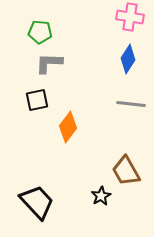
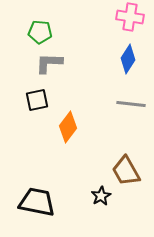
black trapezoid: rotated 36 degrees counterclockwise
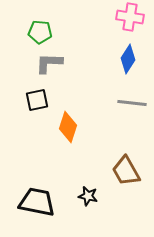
gray line: moved 1 px right, 1 px up
orange diamond: rotated 20 degrees counterclockwise
black star: moved 13 px left; rotated 30 degrees counterclockwise
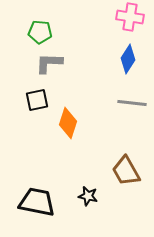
orange diamond: moved 4 px up
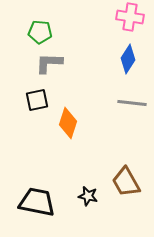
brown trapezoid: moved 11 px down
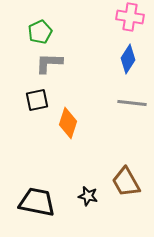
green pentagon: rotated 30 degrees counterclockwise
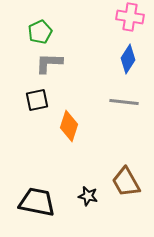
gray line: moved 8 px left, 1 px up
orange diamond: moved 1 px right, 3 px down
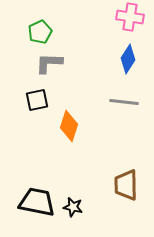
brown trapezoid: moved 3 px down; rotated 28 degrees clockwise
black star: moved 15 px left, 11 px down
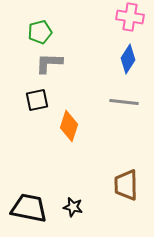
green pentagon: rotated 10 degrees clockwise
black trapezoid: moved 8 px left, 6 px down
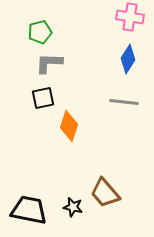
black square: moved 6 px right, 2 px up
brown trapezoid: moved 21 px left, 8 px down; rotated 40 degrees counterclockwise
black trapezoid: moved 2 px down
